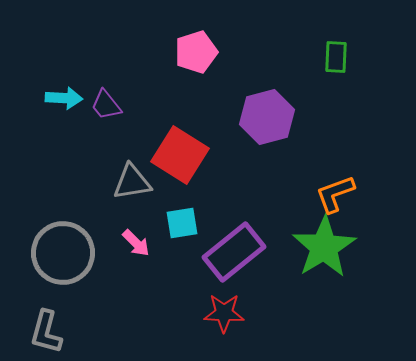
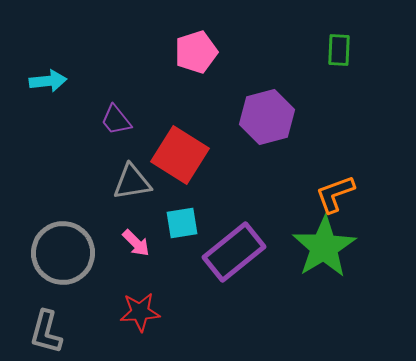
green rectangle: moved 3 px right, 7 px up
cyan arrow: moved 16 px left, 17 px up; rotated 9 degrees counterclockwise
purple trapezoid: moved 10 px right, 15 px down
red star: moved 84 px left, 1 px up; rotated 6 degrees counterclockwise
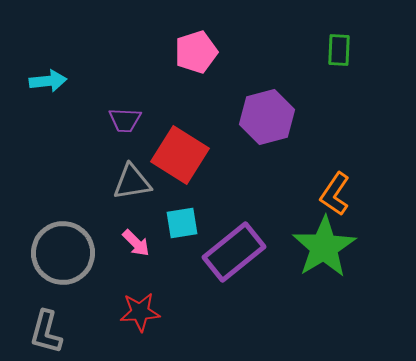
purple trapezoid: moved 9 px right; rotated 48 degrees counterclockwise
orange L-shape: rotated 36 degrees counterclockwise
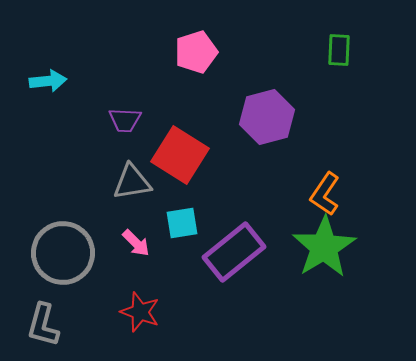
orange L-shape: moved 10 px left
red star: rotated 24 degrees clockwise
gray L-shape: moved 3 px left, 7 px up
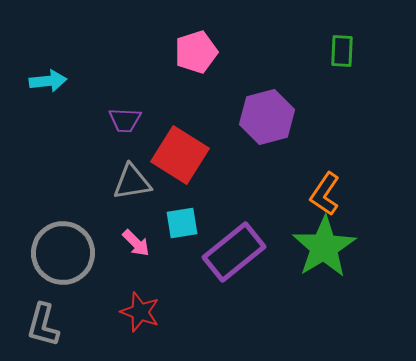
green rectangle: moved 3 px right, 1 px down
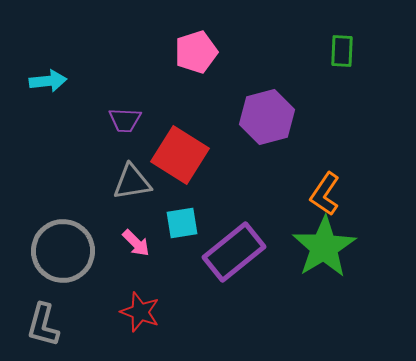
gray circle: moved 2 px up
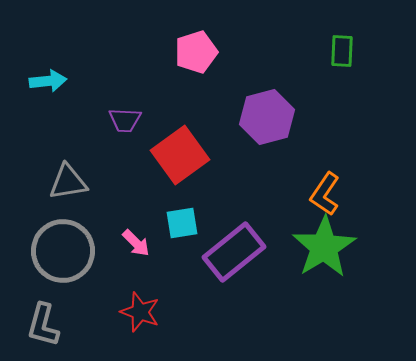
red square: rotated 22 degrees clockwise
gray triangle: moved 64 px left
